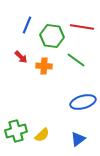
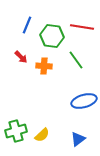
green line: rotated 18 degrees clockwise
blue ellipse: moved 1 px right, 1 px up
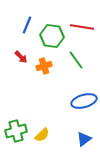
orange cross: rotated 21 degrees counterclockwise
blue triangle: moved 6 px right
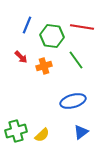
blue ellipse: moved 11 px left
blue triangle: moved 3 px left, 7 px up
